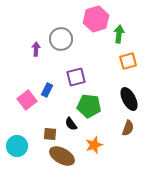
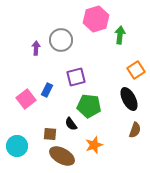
green arrow: moved 1 px right, 1 px down
gray circle: moved 1 px down
purple arrow: moved 1 px up
orange square: moved 8 px right, 9 px down; rotated 18 degrees counterclockwise
pink square: moved 1 px left, 1 px up
brown semicircle: moved 7 px right, 2 px down
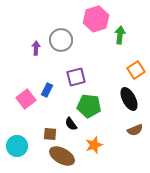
brown semicircle: rotated 49 degrees clockwise
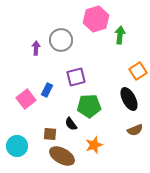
orange square: moved 2 px right, 1 px down
green pentagon: rotated 10 degrees counterclockwise
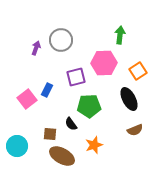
pink hexagon: moved 8 px right, 44 px down; rotated 15 degrees clockwise
purple arrow: rotated 16 degrees clockwise
pink square: moved 1 px right
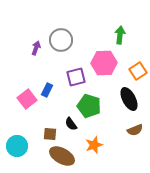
green pentagon: rotated 20 degrees clockwise
